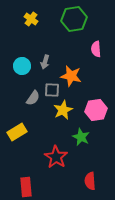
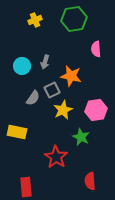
yellow cross: moved 4 px right, 1 px down; rotated 32 degrees clockwise
gray square: rotated 28 degrees counterclockwise
yellow rectangle: rotated 42 degrees clockwise
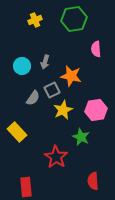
yellow rectangle: rotated 36 degrees clockwise
red semicircle: moved 3 px right
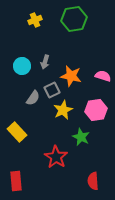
pink semicircle: moved 7 px right, 27 px down; rotated 112 degrees clockwise
red rectangle: moved 10 px left, 6 px up
